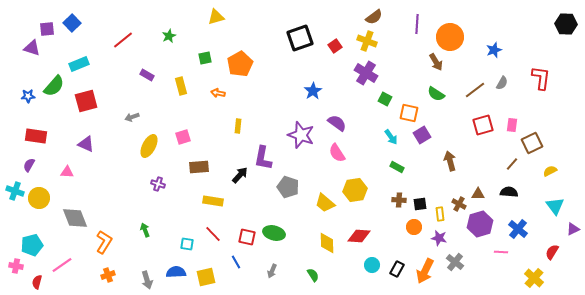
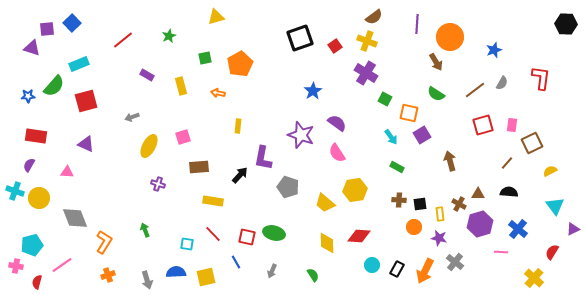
brown line at (512, 164): moved 5 px left, 1 px up
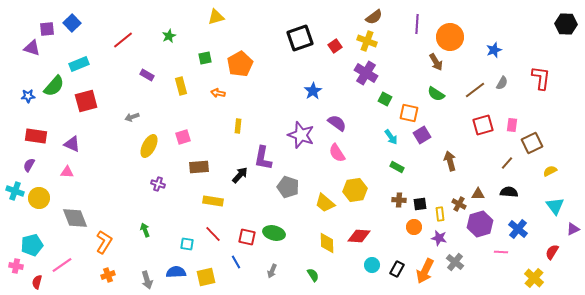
purple triangle at (86, 144): moved 14 px left
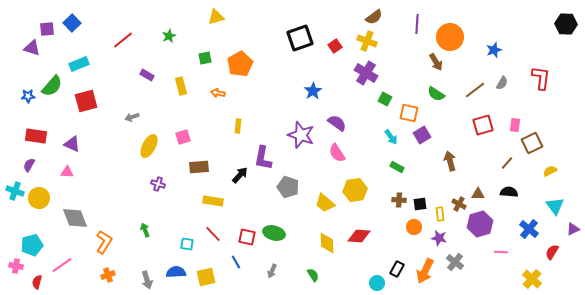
green semicircle at (54, 86): moved 2 px left
pink rectangle at (512, 125): moved 3 px right
blue cross at (518, 229): moved 11 px right
cyan circle at (372, 265): moved 5 px right, 18 px down
yellow cross at (534, 278): moved 2 px left, 1 px down
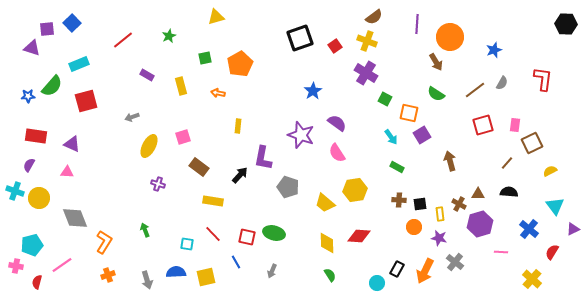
red L-shape at (541, 78): moved 2 px right, 1 px down
brown rectangle at (199, 167): rotated 42 degrees clockwise
green semicircle at (313, 275): moved 17 px right
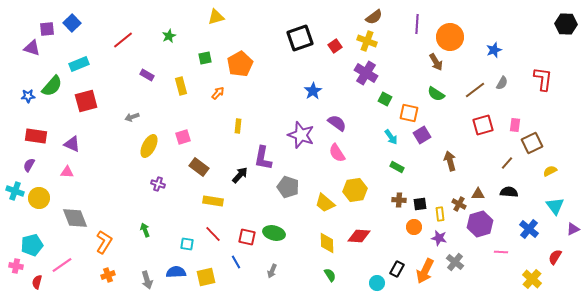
orange arrow at (218, 93): rotated 120 degrees clockwise
red semicircle at (552, 252): moved 3 px right, 5 px down
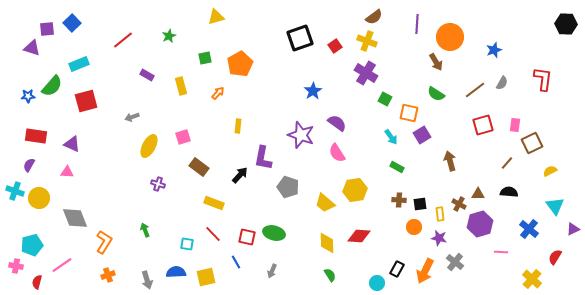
yellow rectangle at (213, 201): moved 1 px right, 2 px down; rotated 12 degrees clockwise
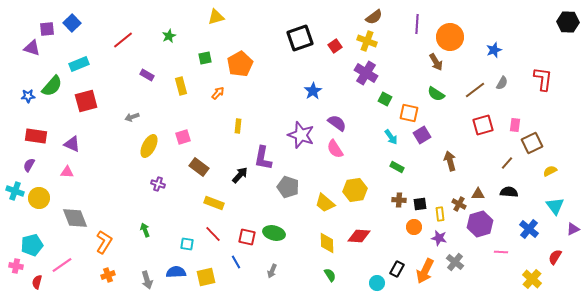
black hexagon at (566, 24): moved 2 px right, 2 px up
pink semicircle at (337, 153): moved 2 px left, 4 px up
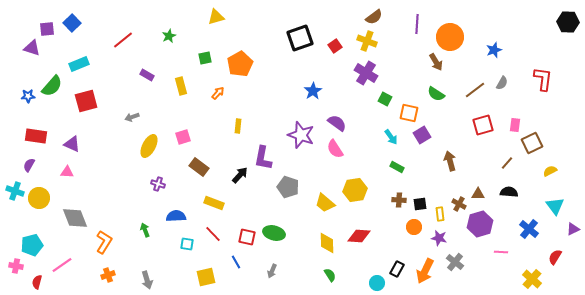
blue semicircle at (176, 272): moved 56 px up
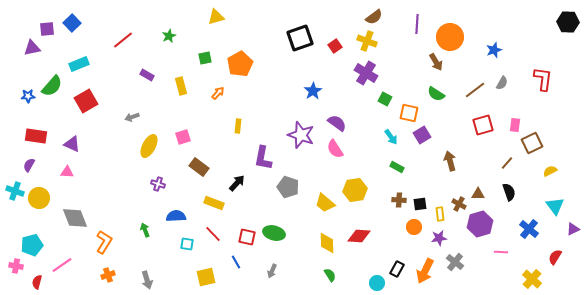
purple triangle at (32, 48): rotated 30 degrees counterclockwise
red square at (86, 101): rotated 15 degrees counterclockwise
black arrow at (240, 175): moved 3 px left, 8 px down
black semicircle at (509, 192): rotated 66 degrees clockwise
purple star at (439, 238): rotated 21 degrees counterclockwise
